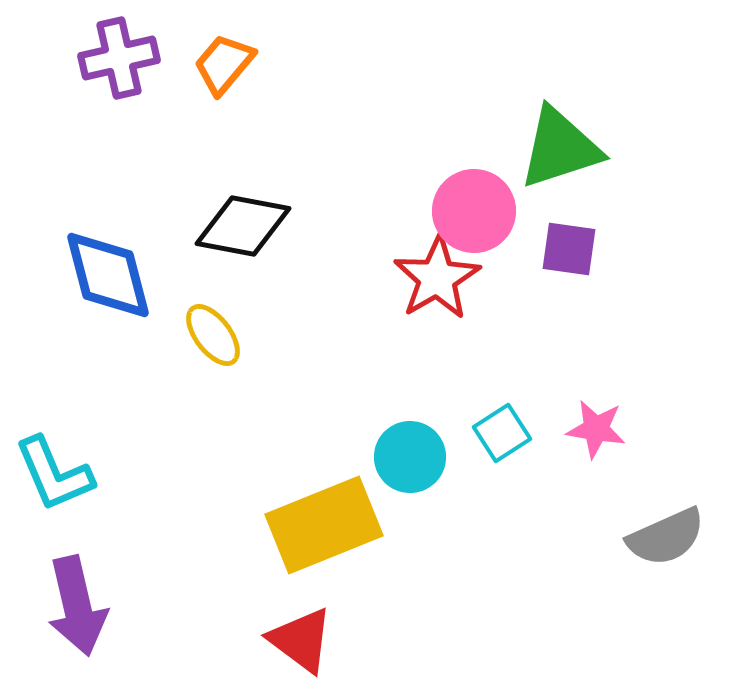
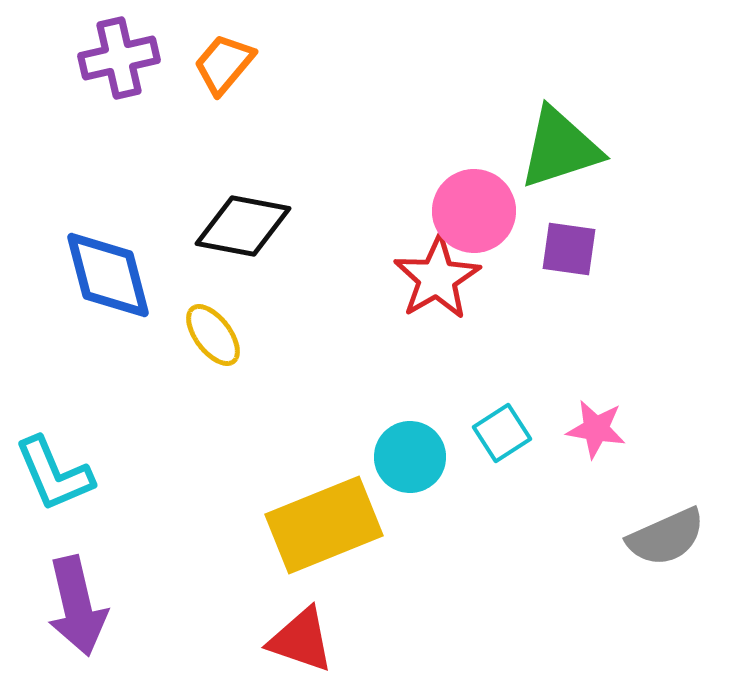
red triangle: rotated 18 degrees counterclockwise
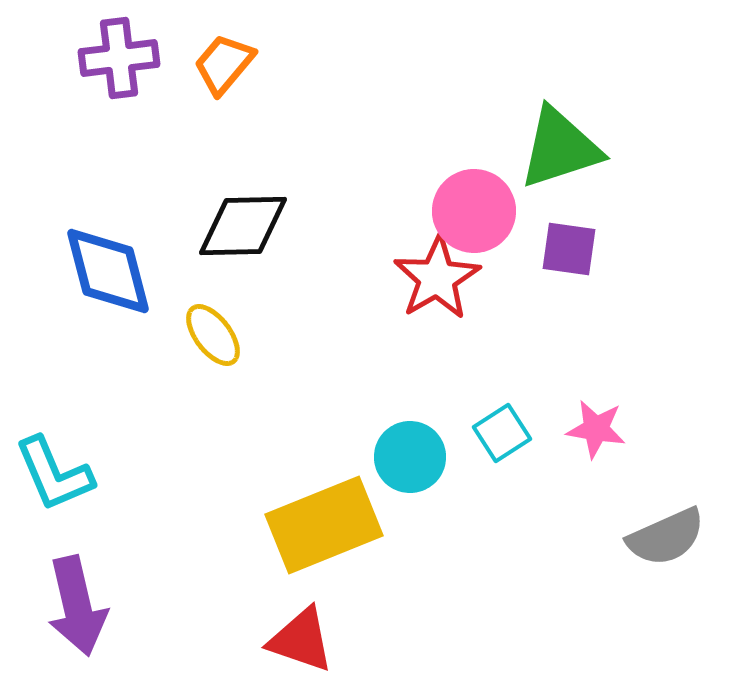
purple cross: rotated 6 degrees clockwise
black diamond: rotated 12 degrees counterclockwise
blue diamond: moved 4 px up
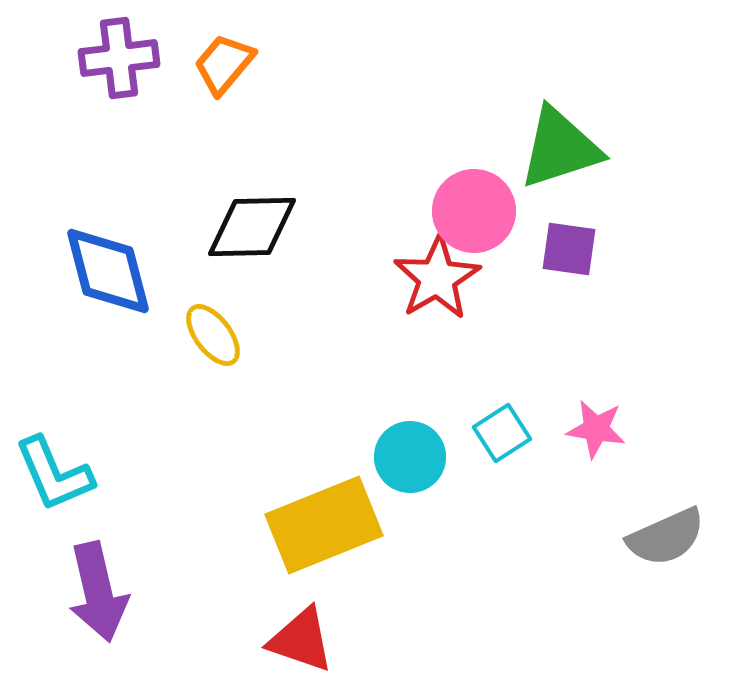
black diamond: moved 9 px right, 1 px down
purple arrow: moved 21 px right, 14 px up
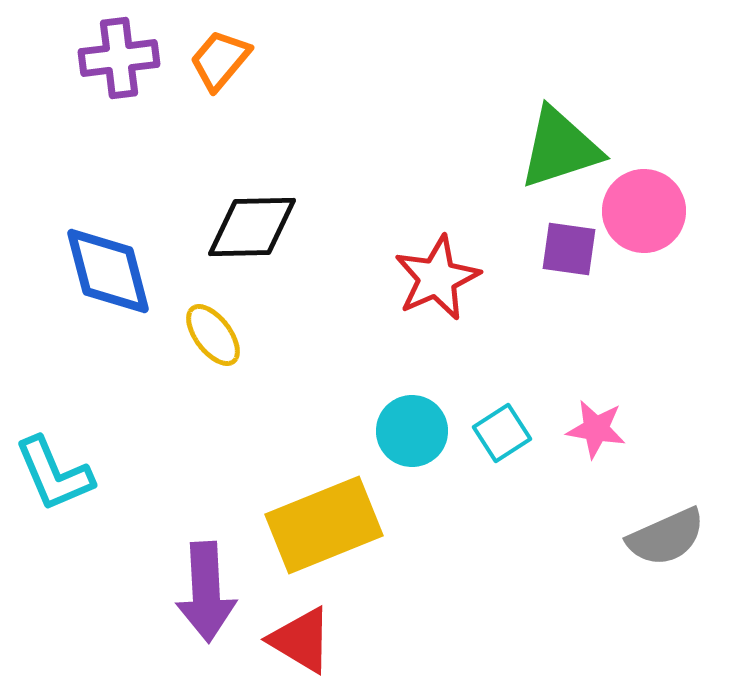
orange trapezoid: moved 4 px left, 4 px up
pink circle: moved 170 px right
red star: rotated 6 degrees clockwise
cyan circle: moved 2 px right, 26 px up
purple arrow: moved 108 px right; rotated 10 degrees clockwise
red triangle: rotated 12 degrees clockwise
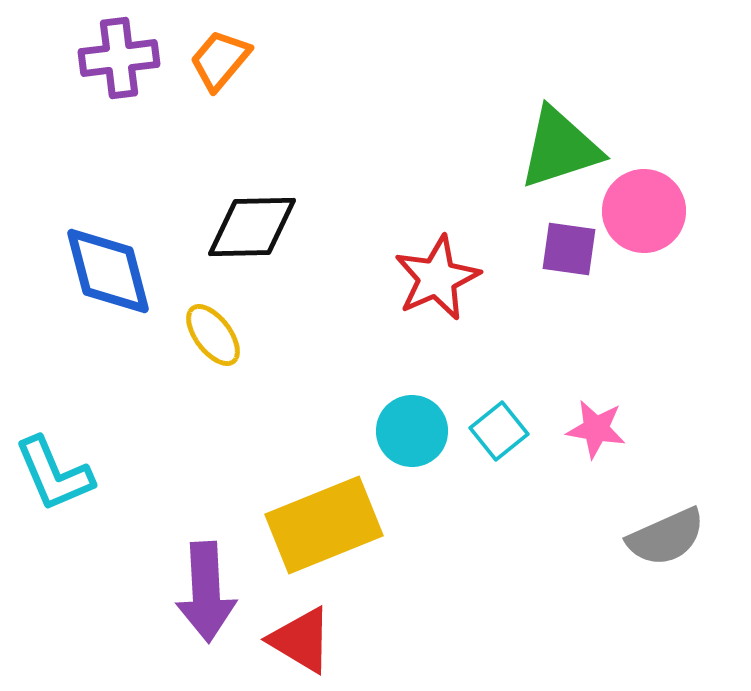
cyan square: moved 3 px left, 2 px up; rotated 6 degrees counterclockwise
